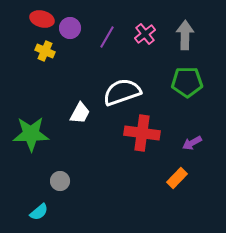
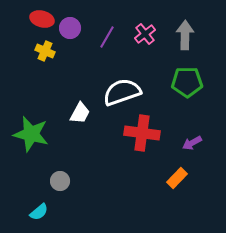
green star: rotated 15 degrees clockwise
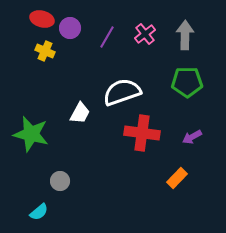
purple arrow: moved 6 px up
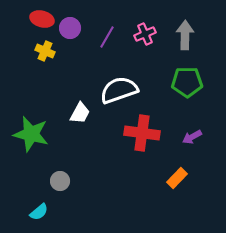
pink cross: rotated 15 degrees clockwise
white semicircle: moved 3 px left, 2 px up
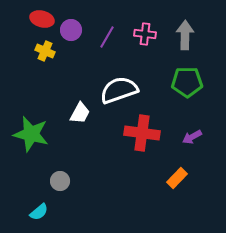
purple circle: moved 1 px right, 2 px down
pink cross: rotated 30 degrees clockwise
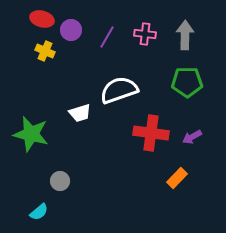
white trapezoid: rotated 45 degrees clockwise
red cross: moved 9 px right
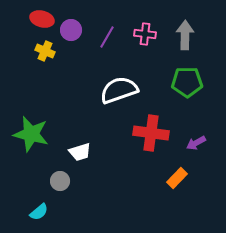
white trapezoid: moved 39 px down
purple arrow: moved 4 px right, 6 px down
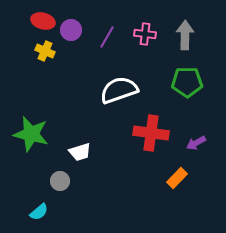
red ellipse: moved 1 px right, 2 px down
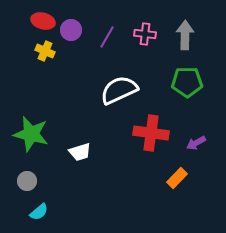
white semicircle: rotated 6 degrees counterclockwise
gray circle: moved 33 px left
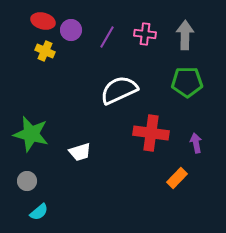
purple arrow: rotated 108 degrees clockwise
